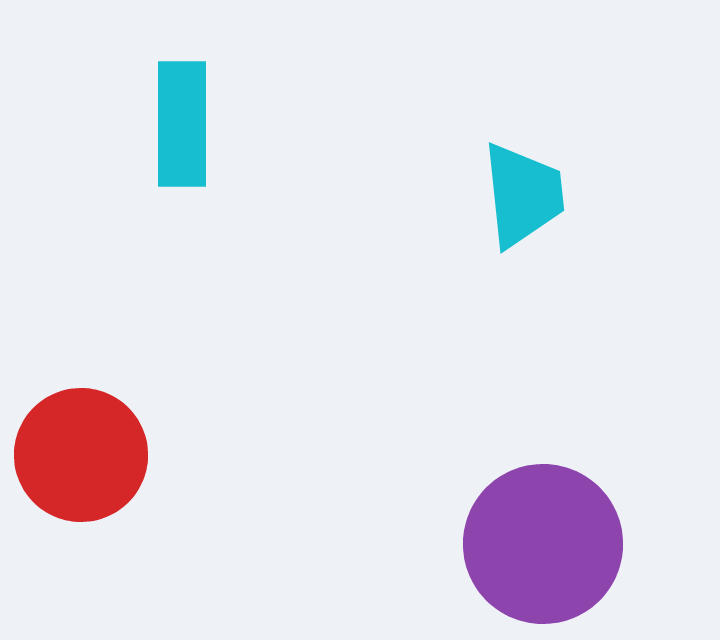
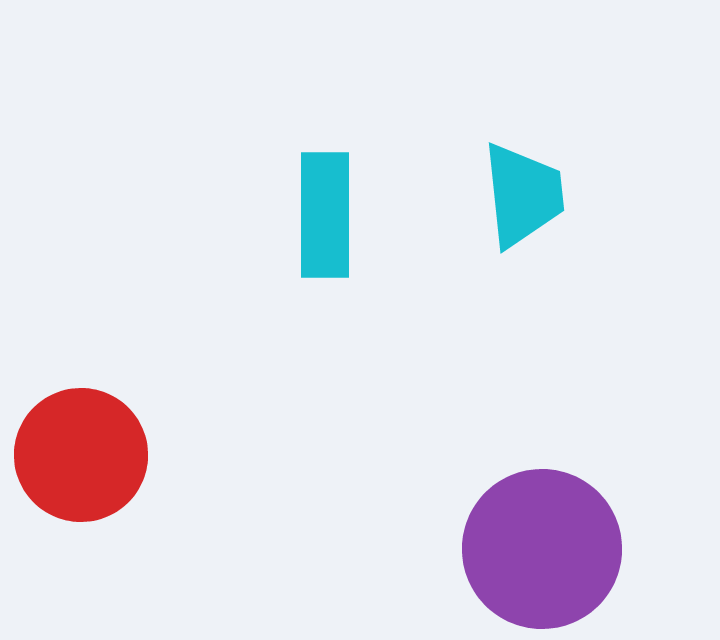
cyan rectangle: moved 143 px right, 91 px down
purple circle: moved 1 px left, 5 px down
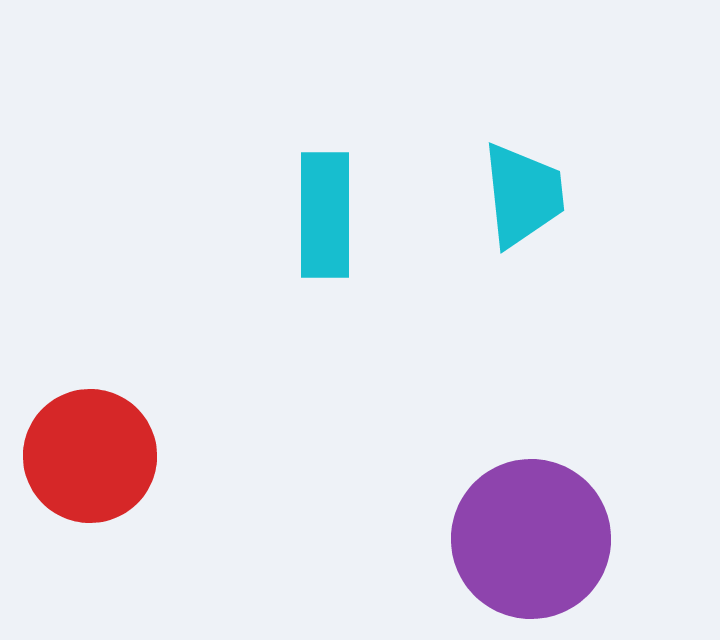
red circle: moved 9 px right, 1 px down
purple circle: moved 11 px left, 10 px up
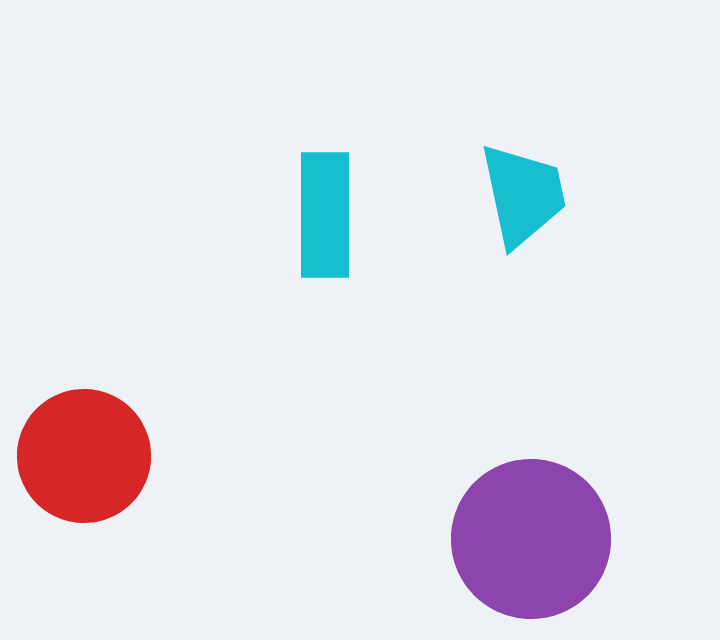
cyan trapezoid: rotated 6 degrees counterclockwise
red circle: moved 6 px left
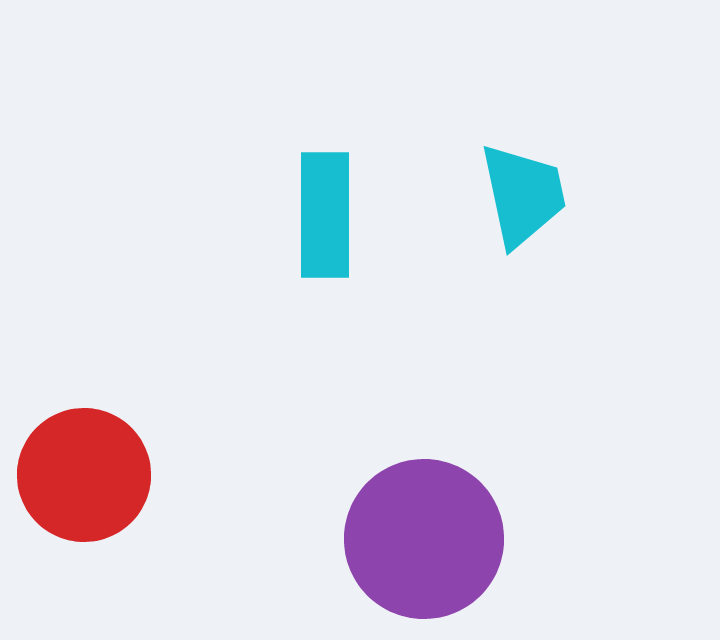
red circle: moved 19 px down
purple circle: moved 107 px left
